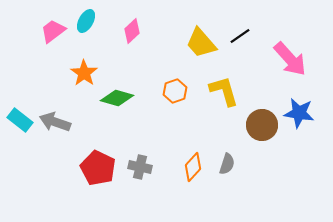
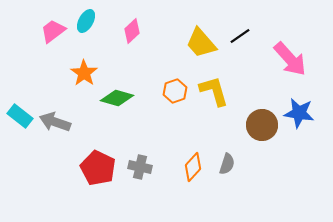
yellow L-shape: moved 10 px left
cyan rectangle: moved 4 px up
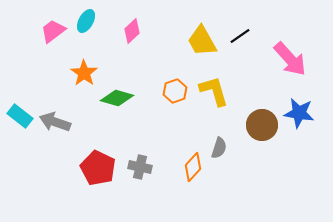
yellow trapezoid: moved 1 px right, 2 px up; rotated 12 degrees clockwise
gray semicircle: moved 8 px left, 16 px up
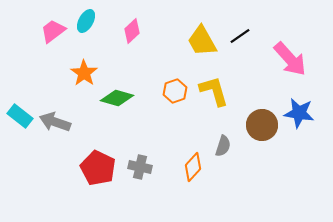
gray semicircle: moved 4 px right, 2 px up
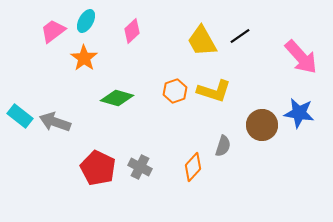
pink arrow: moved 11 px right, 2 px up
orange star: moved 15 px up
yellow L-shape: rotated 124 degrees clockwise
gray cross: rotated 15 degrees clockwise
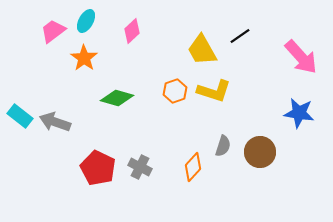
yellow trapezoid: moved 9 px down
brown circle: moved 2 px left, 27 px down
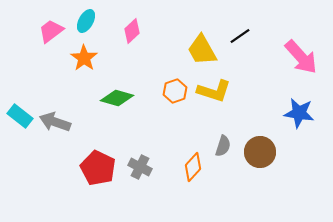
pink trapezoid: moved 2 px left
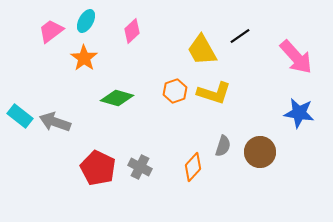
pink arrow: moved 5 px left
yellow L-shape: moved 2 px down
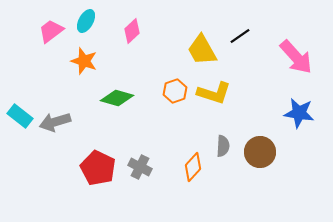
orange star: moved 3 px down; rotated 16 degrees counterclockwise
gray arrow: rotated 36 degrees counterclockwise
gray semicircle: rotated 15 degrees counterclockwise
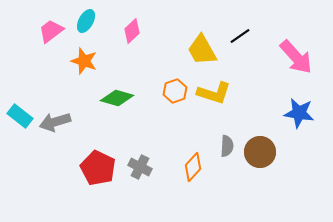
gray semicircle: moved 4 px right
